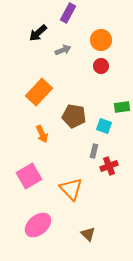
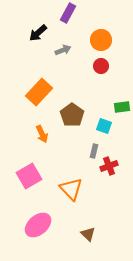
brown pentagon: moved 2 px left, 1 px up; rotated 25 degrees clockwise
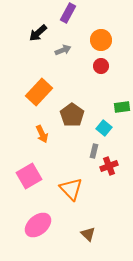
cyan square: moved 2 px down; rotated 21 degrees clockwise
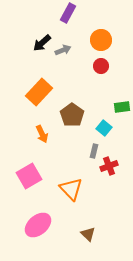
black arrow: moved 4 px right, 10 px down
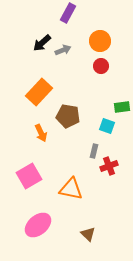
orange circle: moved 1 px left, 1 px down
brown pentagon: moved 4 px left, 1 px down; rotated 25 degrees counterclockwise
cyan square: moved 3 px right, 2 px up; rotated 21 degrees counterclockwise
orange arrow: moved 1 px left, 1 px up
orange triangle: rotated 35 degrees counterclockwise
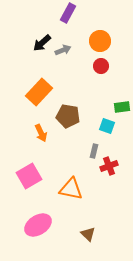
pink ellipse: rotated 8 degrees clockwise
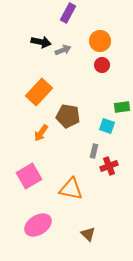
black arrow: moved 1 px left, 1 px up; rotated 126 degrees counterclockwise
red circle: moved 1 px right, 1 px up
orange arrow: rotated 60 degrees clockwise
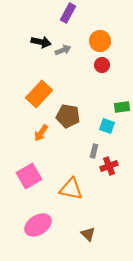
orange rectangle: moved 2 px down
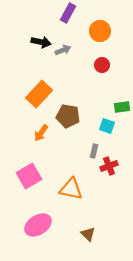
orange circle: moved 10 px up
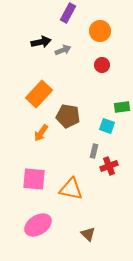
black arrow: rotated 24 degrees counterclockwise
pink square: moved 5 px right, 3 px down; rotated 35 degrees clockwise
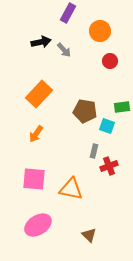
gray arrow: moved 1 px right; rotated 70 degrees clockwise
red circle: moved 8 px right, 4 px up
brown pentagon: moved 17 px right, 5 px up
orange arrow: moved 5 px left, 1 px down
brown triangle: moved 1 px right, 1 px down
